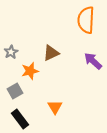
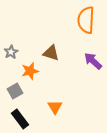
brown triangle: rotated 42 degrees clockwise
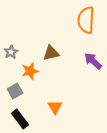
brown triangle: rotated 30 degrees counterclockwise
